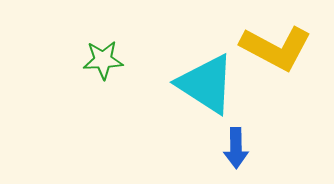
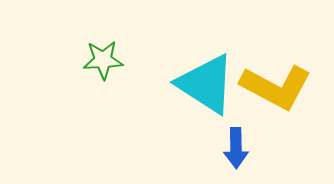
yellow L-shape: moved 39 px down
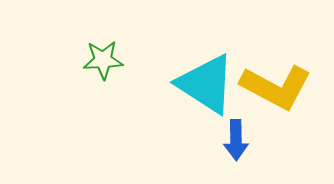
blue arrow: moved 8 px up
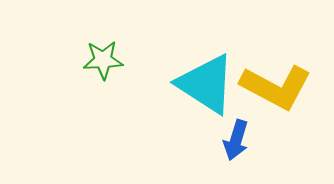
blue arrow: rotated 18 degrees clockwise
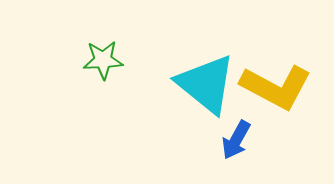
cyan triangle: rotated 6 degrees clockwise
blue arrow: rotated 12 degrees clockwise
